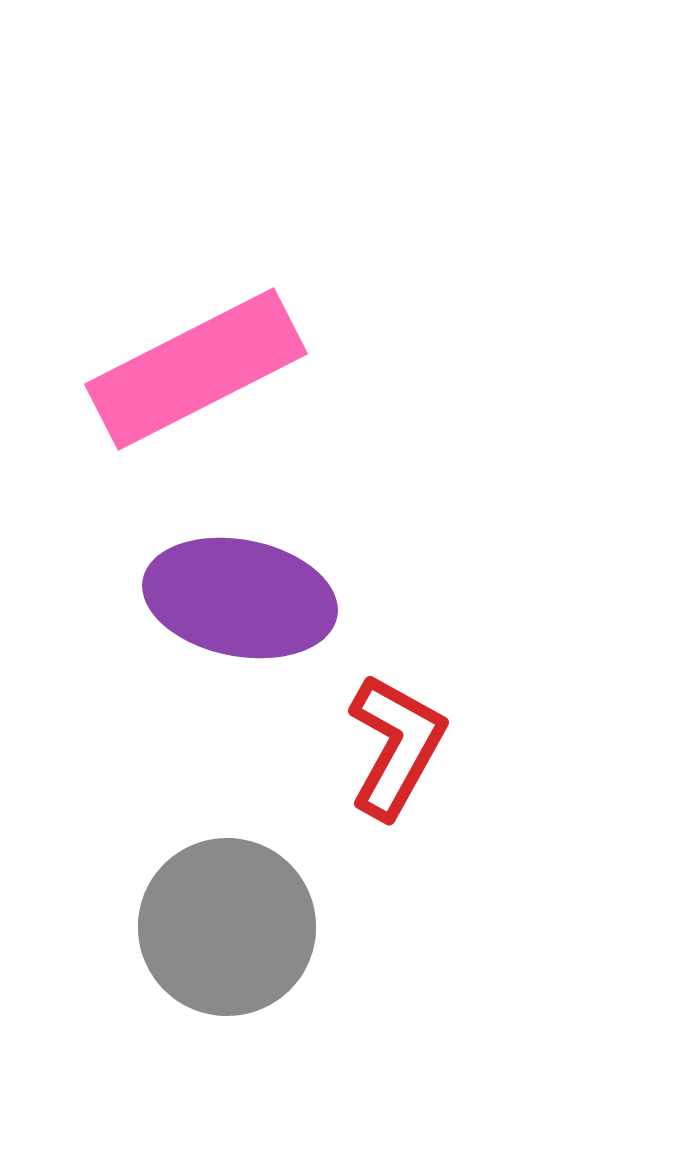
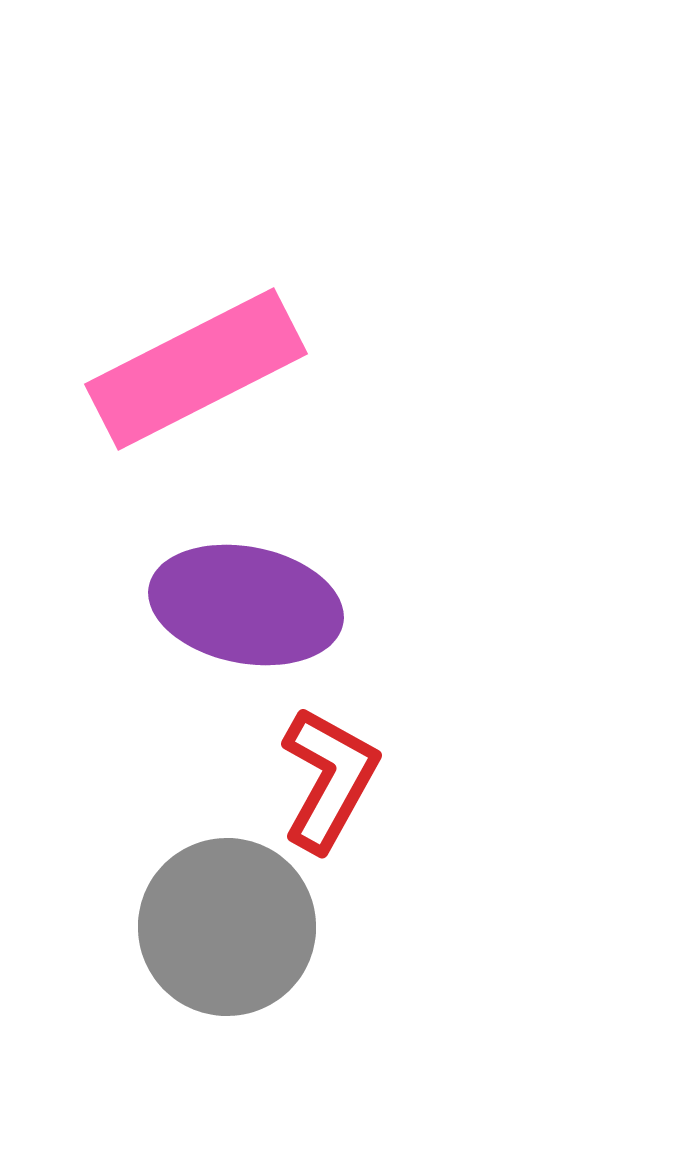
purple ellipse: moved 6 px right, 7 px down
red L-shape: moved 67 px left, 33 px down
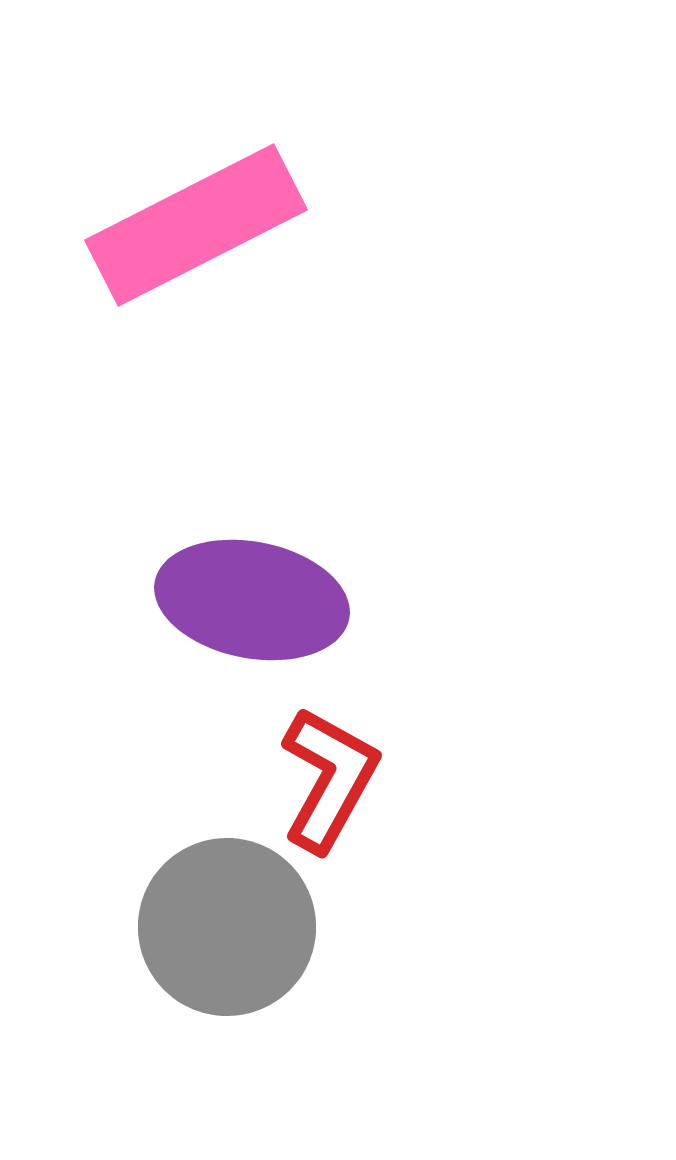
pink rectangle: moved 144 px up
purple ellipse: moved 6 px right, 5 px up
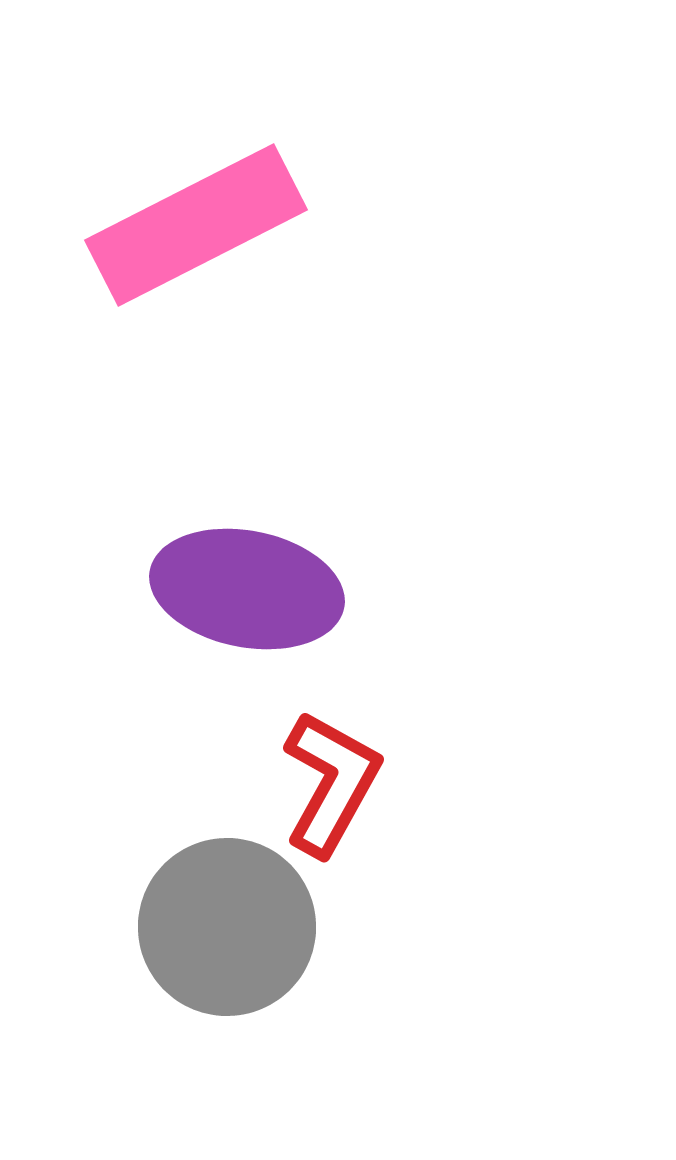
purple ellipse: moved 5 px left, 11 px up
red L-shape: moved 2 px right, 4 px down
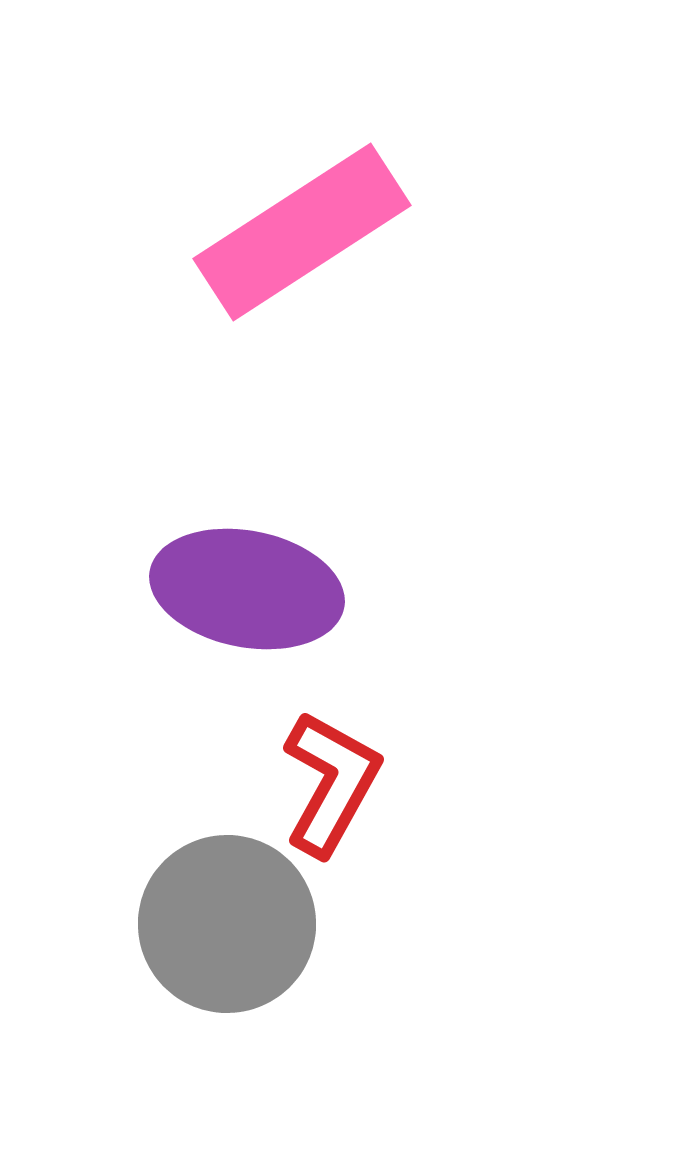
pink rectangle: moved 106 px right, 7 px down; rotated 6 degrees counterclockwise
gray circle: moved 3 px up
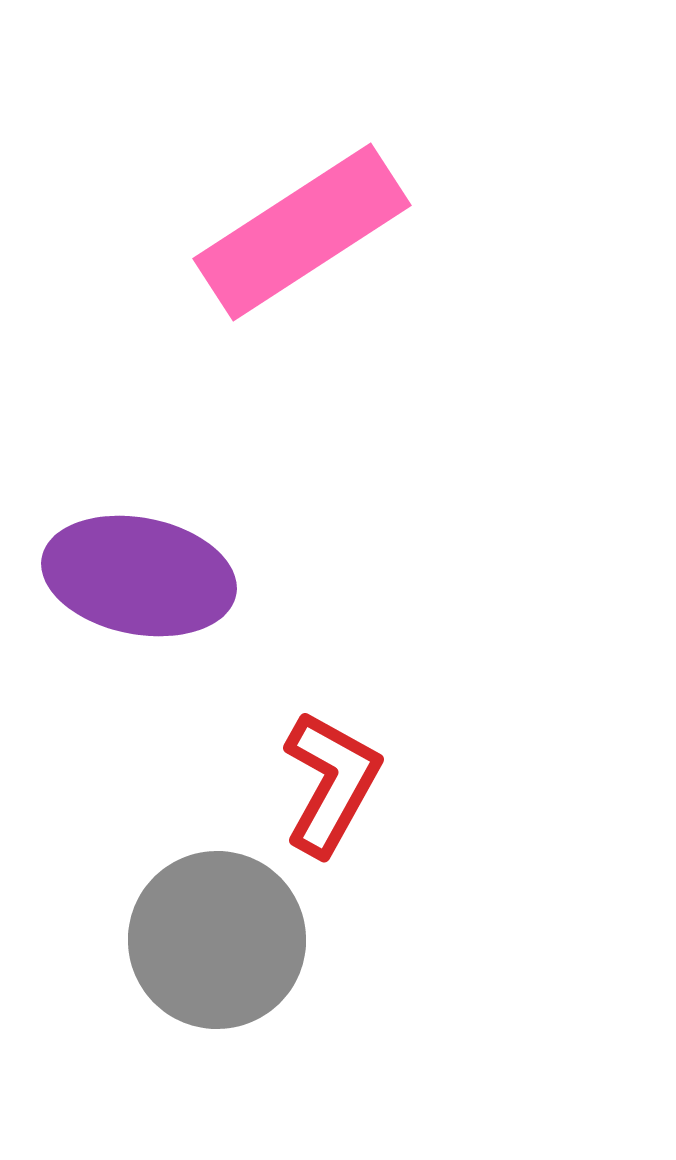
purple ellipse: moved 108 px left, 13 px up
gray circle: moved 10 px left, 16 px down
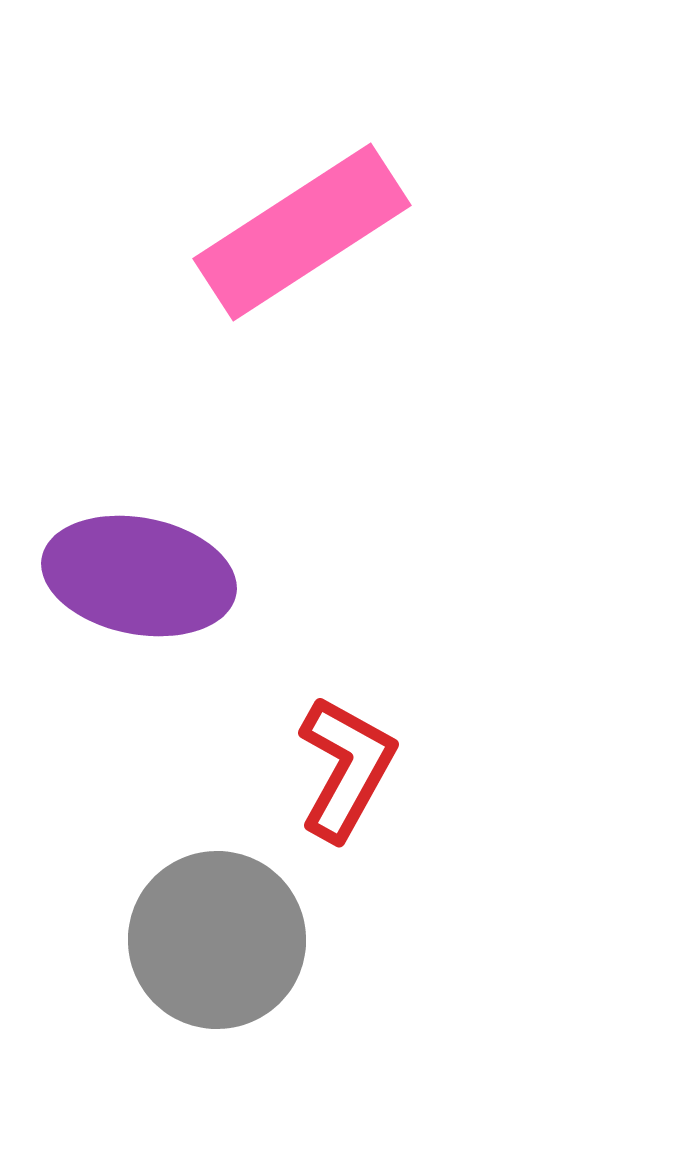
red L-shape: moved 15 px right, 15 px up
